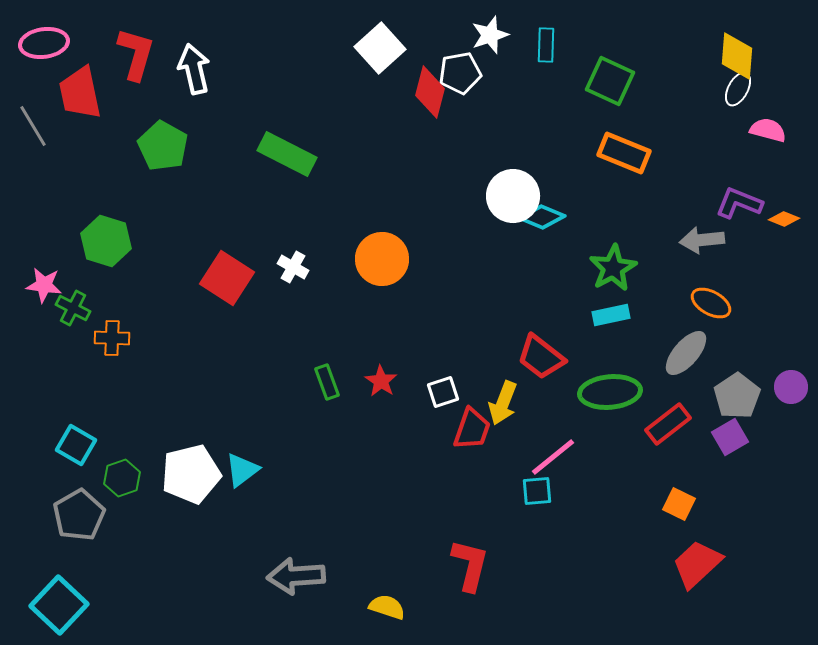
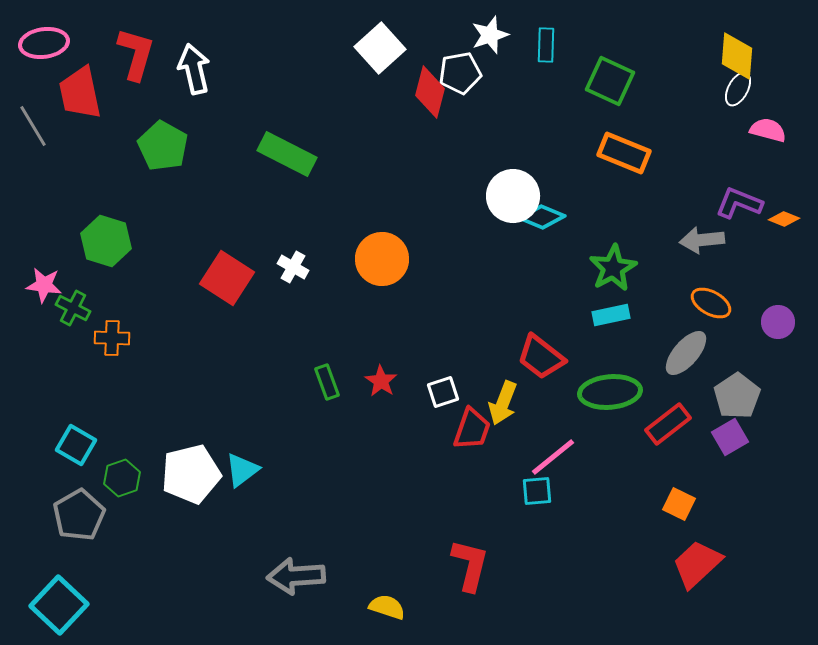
purple circle at (791, 387): moved 13 px left, 65 px up
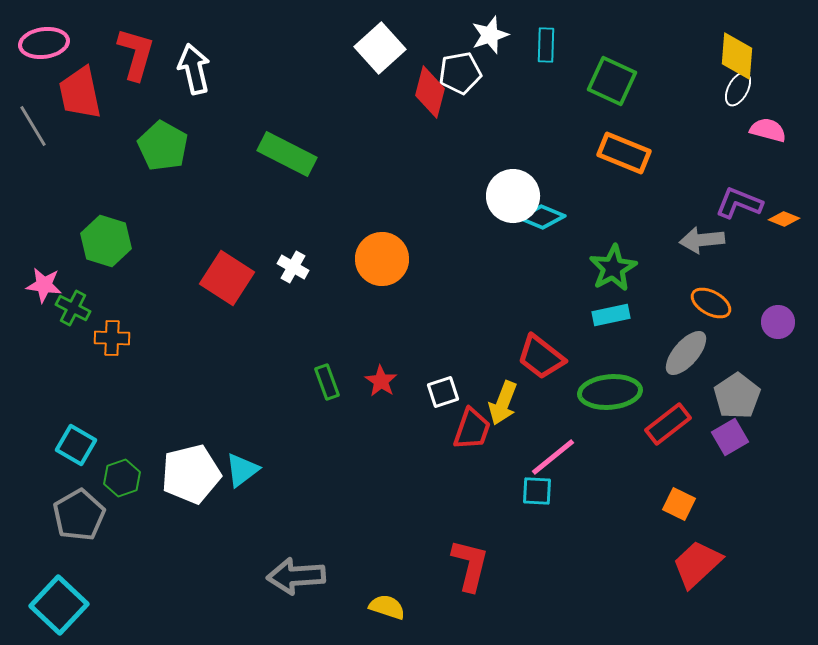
green square at (610, 81): moved 2 px right
cyan square at (537, 491): rotated 8 degrees clockwise
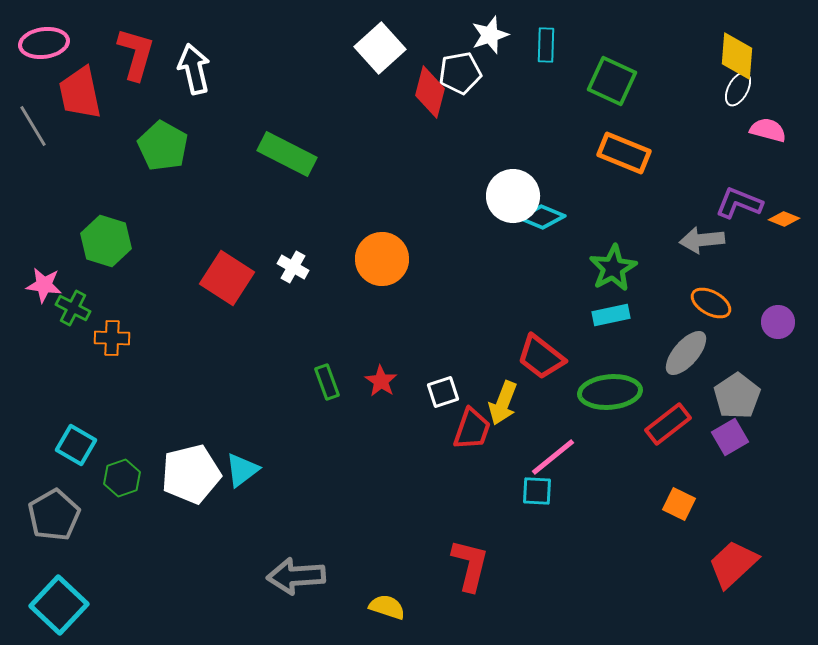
gray pentagon at (79, 515): moved 25 px left
red trapezoid at (697, 564): moved 36 px right
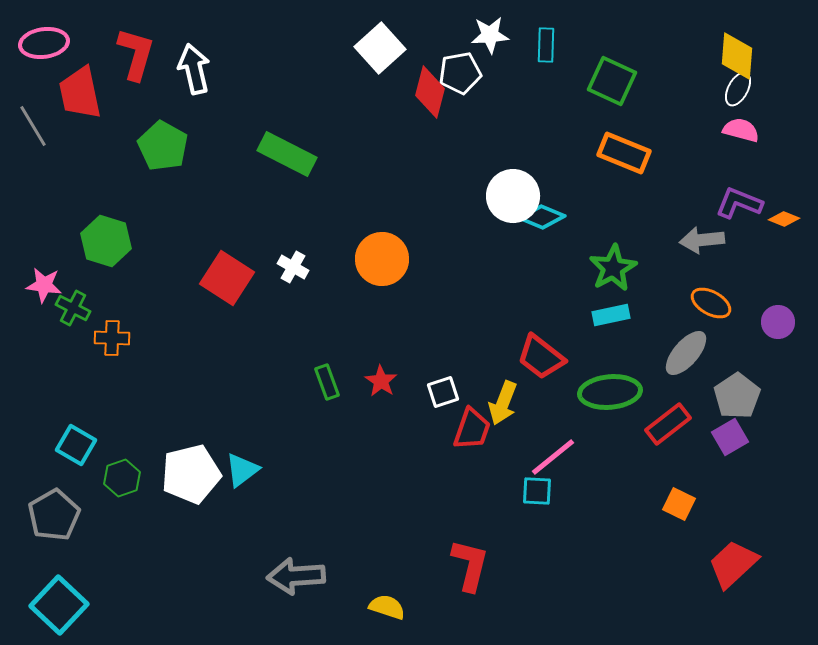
white star at (490, 35): rotated 15 degrees clockwise
pink semicircle at (768, 130): moved 27 px left
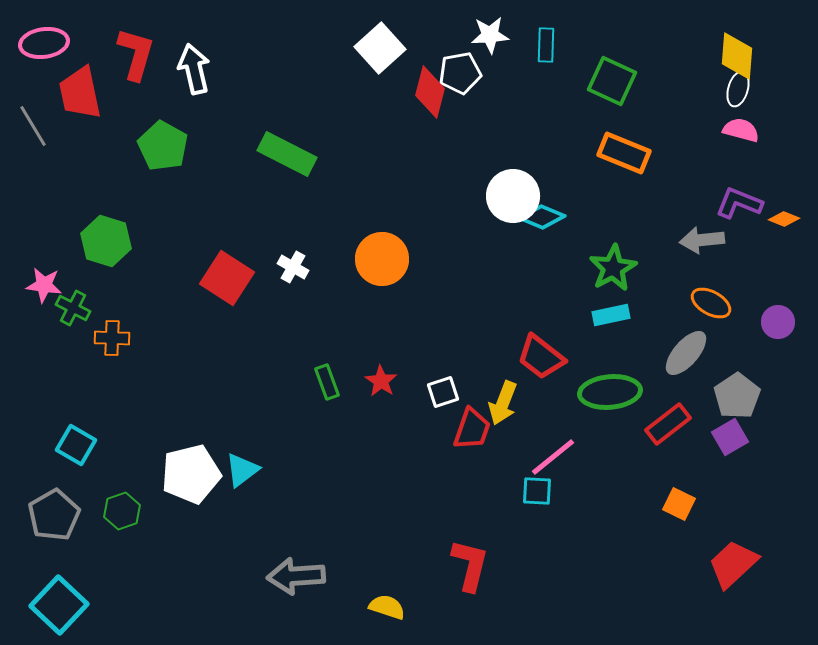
white ellipse at (738, 89): rotated 12 degrees counterclockwise
green hexagon at (122, 478): moved 33 px down
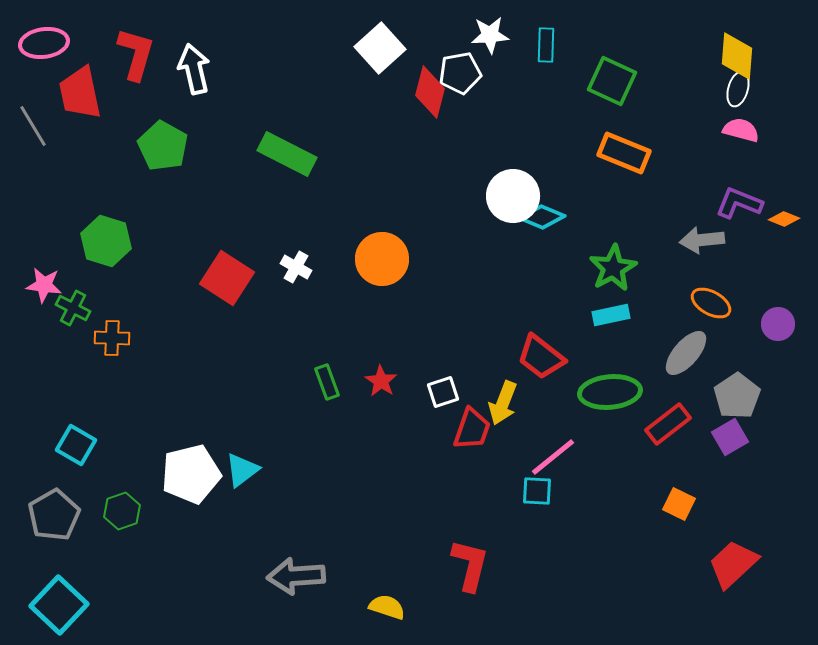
white cross at (293, 267): moved 3 px right
purple circle at (778, 322): moved 2 px down
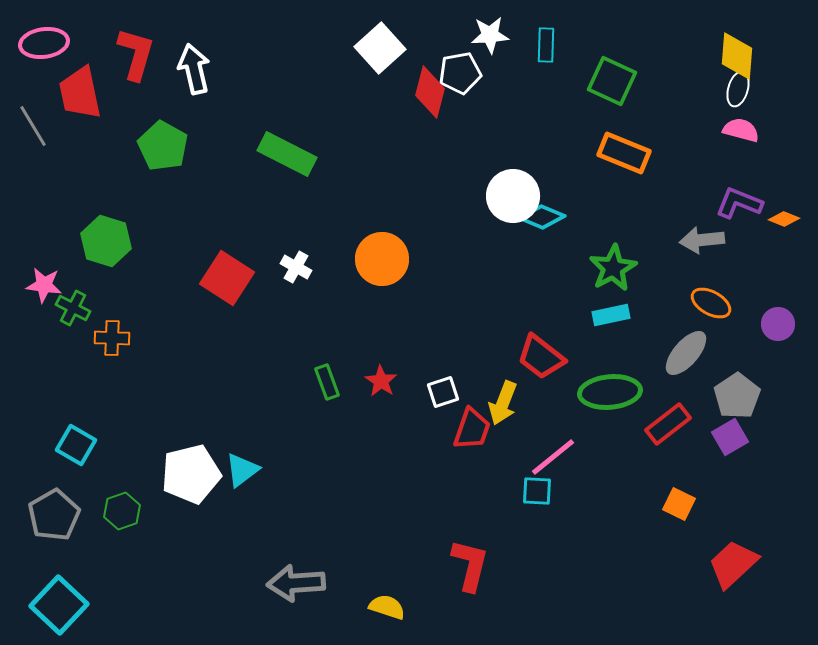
gray arrow at (296, 576): moved 7 px down
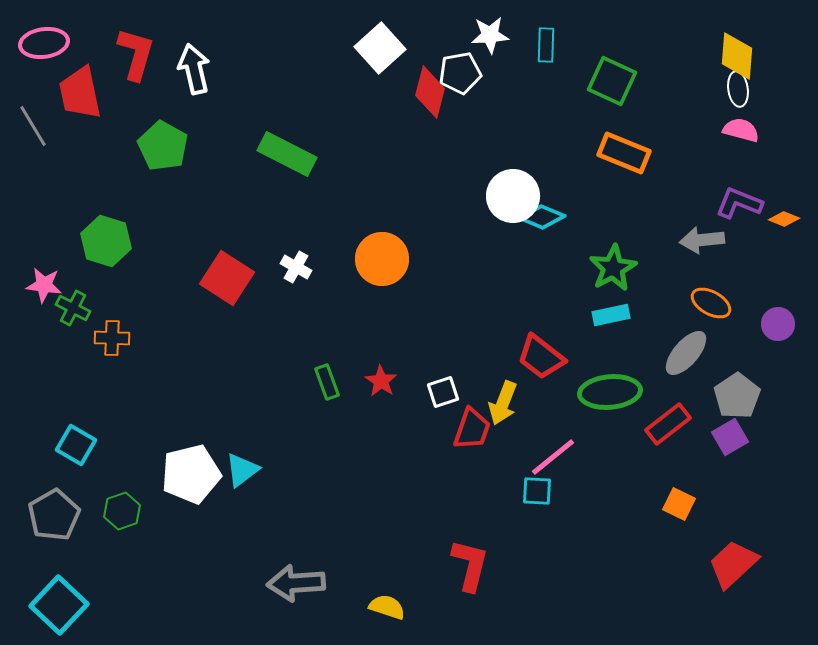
white ellipse at (738, 89): rotated 24 degrees counterclockwise
